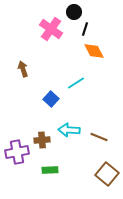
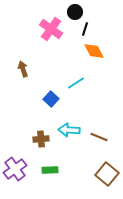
black circle: moved 1 px right
brown cross: moved 1 px left, 1 px up
purple cross: moved 2 px left, 17 px down; rotated 25 degrees counterclockwise
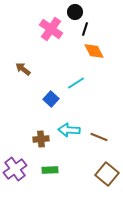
brown arrow: rotated 35 degrees counterclockwise
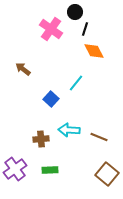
cyan line: rotated 18 degrees counterclockwise
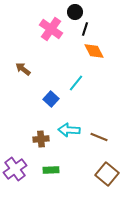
green rectangle: moved 1 px right
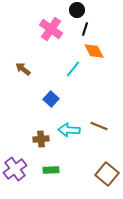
black circle: moved 2 px right, 2 px up
cyan line: moved 3 px left, 14 px up
brown line: moved 11 px up
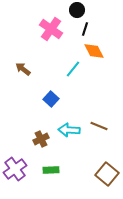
brown cross: rotated 21 degrees counterclockwise
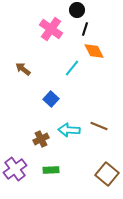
cyan line: moved 1 px left, 1 px up
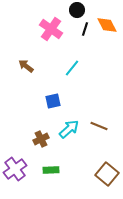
orange diamond: moved 13 px right, 26 px up
brown arrow: moved 3 px right, 3 px up
blue square: moved 2 px right, 2 px down; rotated 35 degrees clockwise
cyan arrow: moved 1 px up; rotated 135 degrees clockwise
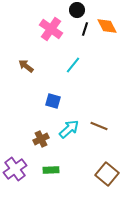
orange diamond: moved 1 px down
cyan line: moved 1 px right, 3 px up
blue square: rotated 28 degrees clockwise
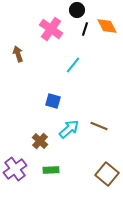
brown arrow: moved 8 px left, 12 px up; rotated 35 degrees clockwise
brown cross: moved 1 px left, 2 px down; rotated 21 degrees counterclockwise
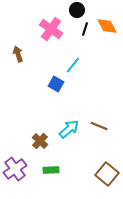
blue square: moved 3 px right, 17 px up; rotated 14 degrees clockwise
